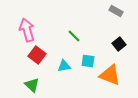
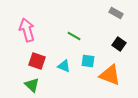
gray rectangle: moved 2 px down
green line: rotated 16 degrees counterclockwise
black square: rotated 16 degrees counterclockwise
red square: moved 6 px down; rotated 18 degrees counterclockwise
cyan triangle: rotated 32 degrees clockwise
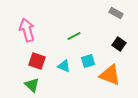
green line: rotated 56 degrees counterclockwise
cyan square: rotated 24 degrees counterclockwise
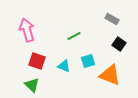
gray rectangle: moved 4 px left, 6 px down
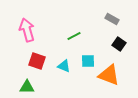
cyan square: rotated 16 degrees clockwise
orange triangle: moved 1 px left
green triangle: moved 5 px left, 2 px down; rotated 42 degrees counterclockwise
